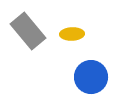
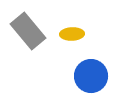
blue circle: moved 1 px up
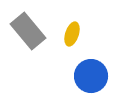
yellow ellipse: rotated 70 degrees counterclockwise
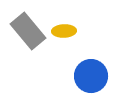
yellow ellipse: moved 8 px left, 3 px up; rotated 70 degrees clockwise
